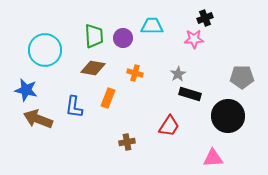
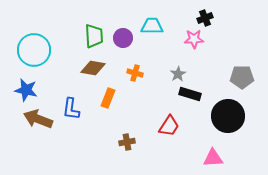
cyan circle: moved 11 px left
blue L-shape: moved 3 px left, 2 px down
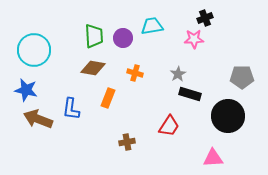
cyan trapezoid: rotated 10 degrees counterclockwise
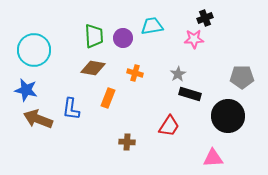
brown cross: rotated 14 degrees clockwise
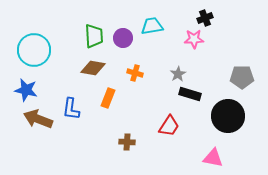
pink triangle: rotated 15 degrees clockwise
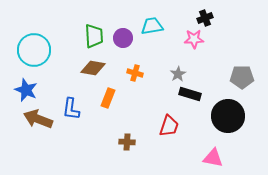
blue star: rotated 10 degrees clockwise
red trapezoid: rotated 15 degrees counterclockwise
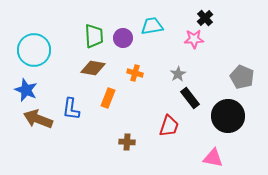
black cross: rotated 21 degrees counterclockwise
gray pentagon: rotated 25 degrees clockwise
black rectangle: moved 4 px down; rotated 35 degrees clockwise
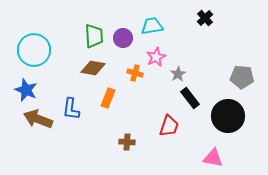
pink star: moved 38 px left, 18 px down; rotated 24 degrees counterclockwise
gray pentagon: rotated 20 degrees counterclockwise
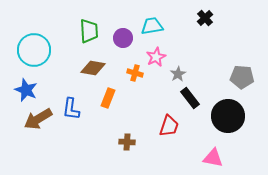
green trapezoid: moved 5 px left, 5 px up
brown arrow: rotated 52 degrees counterclockwise
